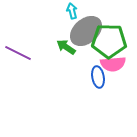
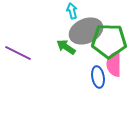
gray ellipse: rotated 16 degrees clockwise
pink semicircle: moved 1 px right; rotated 95 degrees clockwise
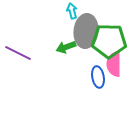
gray ellipse: rotated 60 degrees counterclockwise
green arrow: rotated 54 degrees counterclockwise
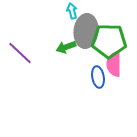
purple line: moved 2 px right; rotated 16 degrees clockwise
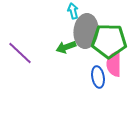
cyan arrow: moved 1 px right
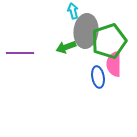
green pentagon: rotated 20 degrees counterclockwise
purple line: rotated 44 degrees counterclockwise
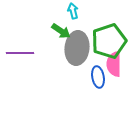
gray ellipse: moved 9 px left, 17 px down
green arrow: moved 5 px left, 16 px up; rotated 126 degrees counterclockwise
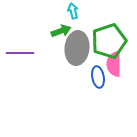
green arrow: rotated 54 degrees counterclockwise
